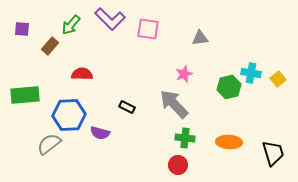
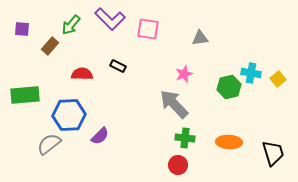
black rectangle: moved 9 px left, 41 px up
purple semicircle: moved 3 px down; rotated 60 degrees counterclockwise
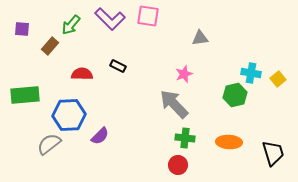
pink square: moved 13 px up
green hexagon: moved 6 px right, 8 px down
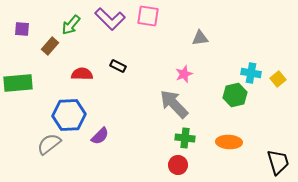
green rectangle: moved 7 px left, 12 px up
black trapezoid: moved 5 px right, 9 px down
